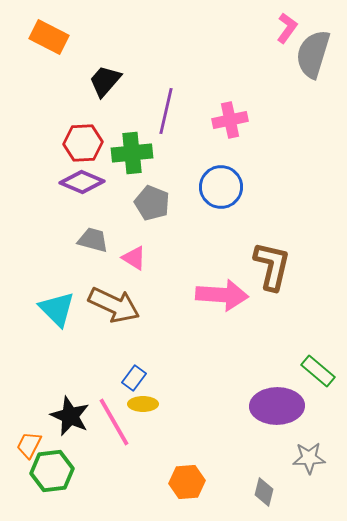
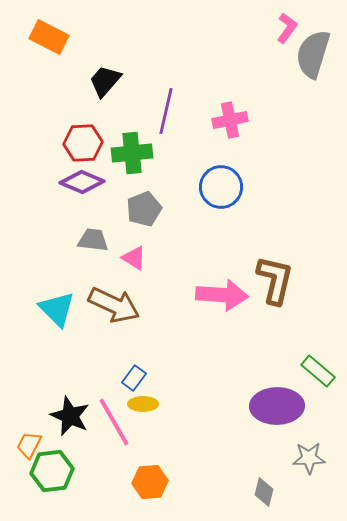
gray pentagon: moved 8 px left, 6 px down; rotated 28 degrees clockwise
gray trapezoid: rotated 8 degrees counterclockwise
brown L-shape: moved 3 px right, 14 px down
orange hexagon: moved 37 px left
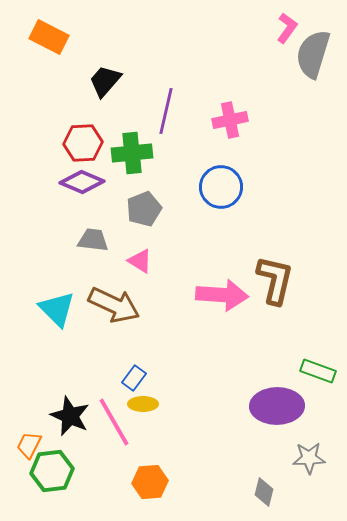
pink triangle: moved 6 px right, 3 px down
green rectangle: rotated 20 degrees counterclockwise
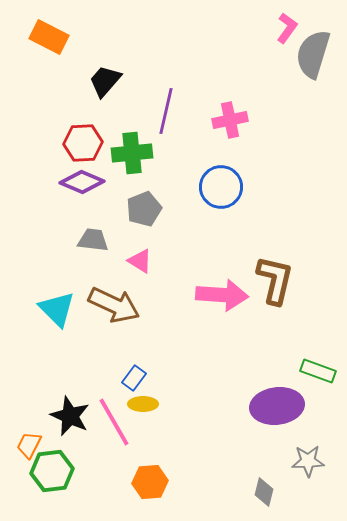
purple ellipse: rotated 6 degrees counterclockwise
gray star: moved 1 px left, 3 px down
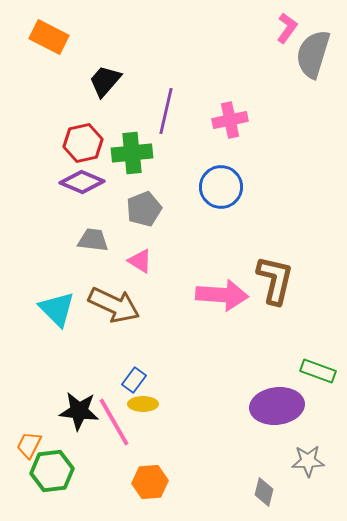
red hexagon: rotated 9 degrees counterclockwise
blue rectangle: moved 2 px down
black star: moved 9 px right, 5 px up; rotated 18 degrees counterclockwise
